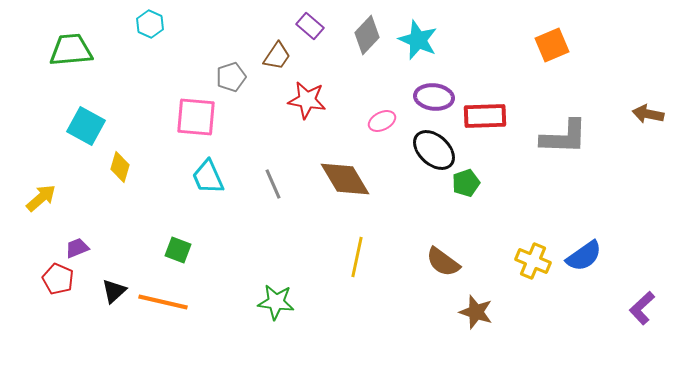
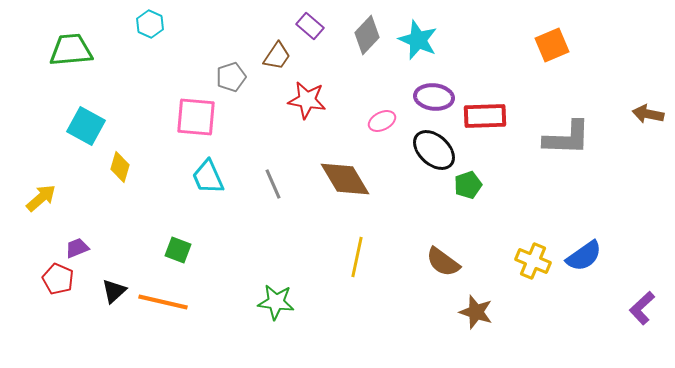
gray L-shape: moved 3 px right, 1 px down
green pentagon: moved 2 px right, 2 px down
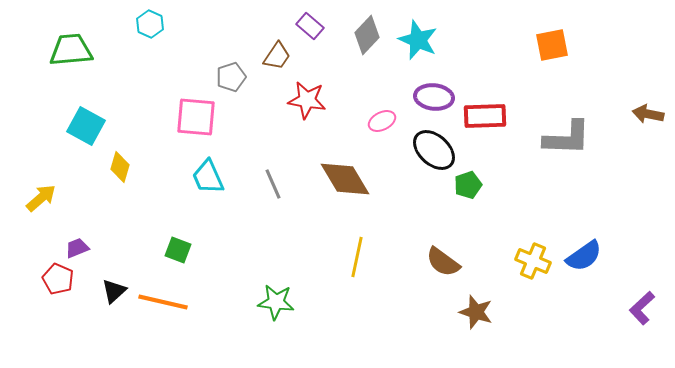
orange square: rotated 12 degrees clockwise
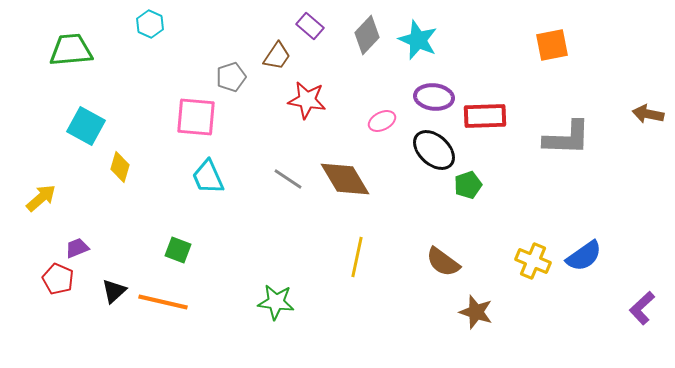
gray line: moved 15 px right, 5 px up; rotated 32 degrees counterclockwise
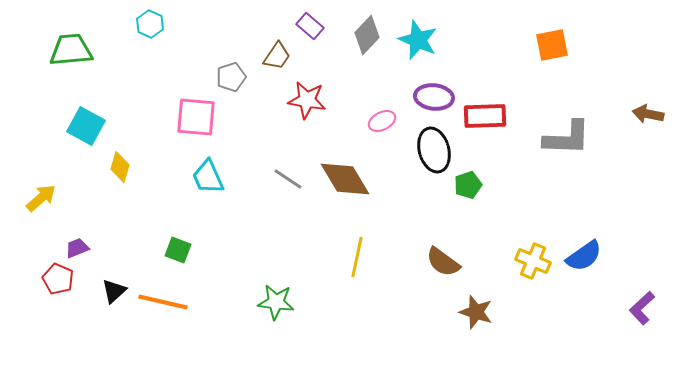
black ellipse: rotated 33 degrees clockwise
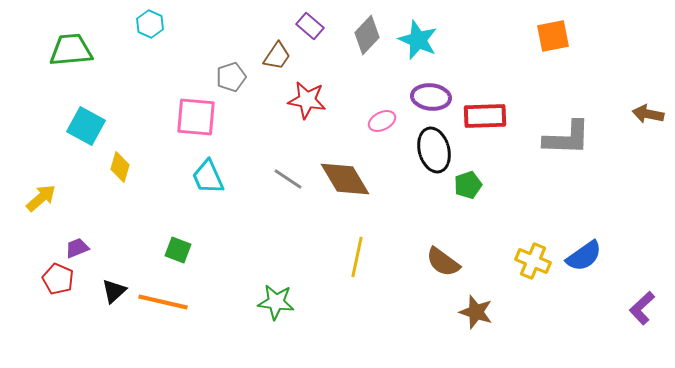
orange square: moved 1 px right, 9 px up
purple ellipse: moved 3 px left
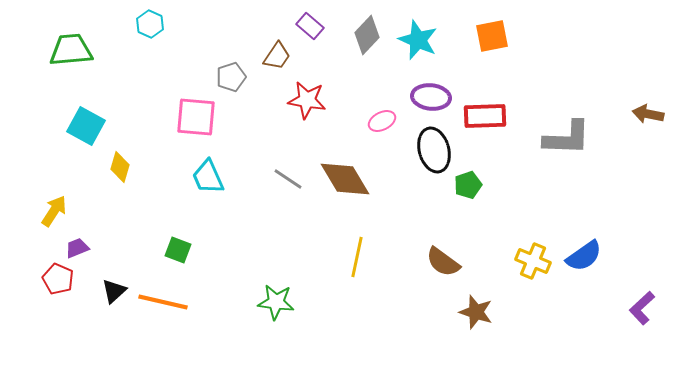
orange square: moved 61 px left
yellow arrow: moved 13 px right, 13 px down; rotated 16 degrees counterclockwise
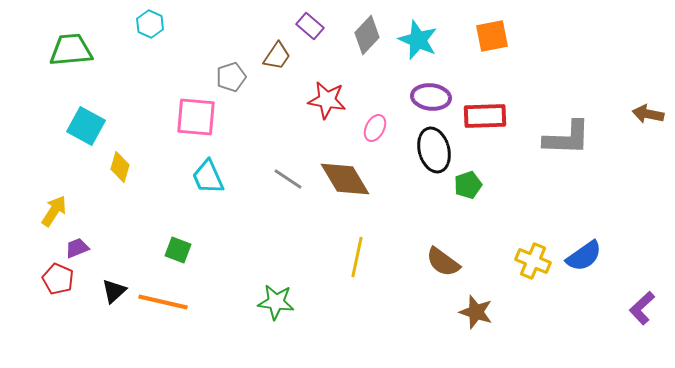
red star: moved 20 px right
pink ellipse: moved 7 px left, 7 px down; rotated 36 degrees counterclockwise
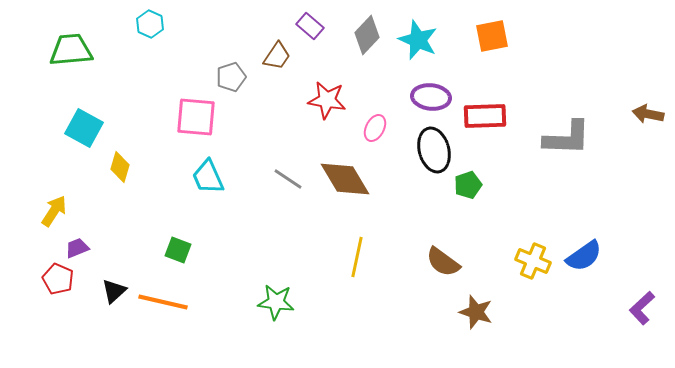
cyan square: moved 2 px left, 2 px down
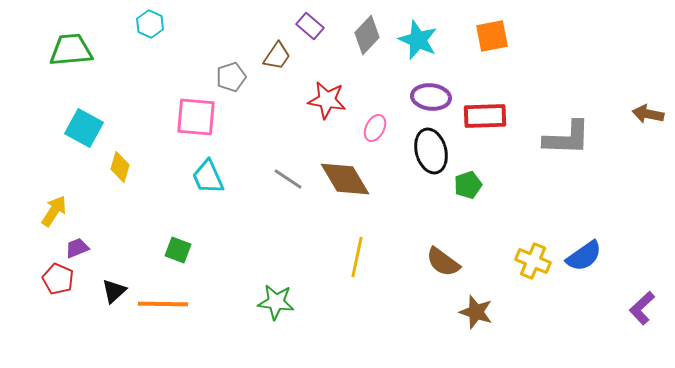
black ellipse: moved 3 px left, 1 px down
orange line: moved 2 px down; rotated 12 degrees counterclockwise
